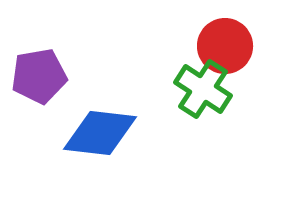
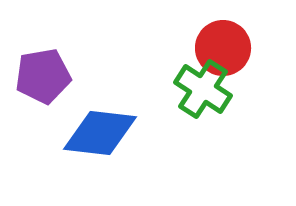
red circle: moved 2 px left, 2 px down
purple pentagon: moved 4 px right
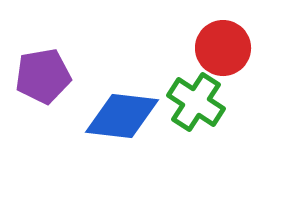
green cross: moved 7 px left, 13 px down
blue diamond: moved 22 px right, 17 px up
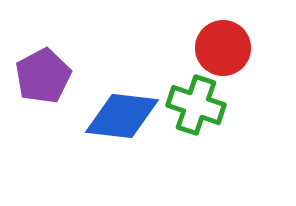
purple pentagon: rotated 18 degrees counterclockwise
green cross: moved 3 px down; rotated 14 degrees counterclockwise
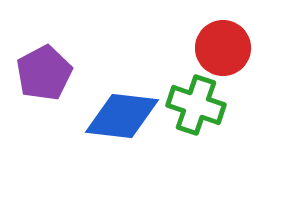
purple pentagon: moved 1 px right, 3 px up
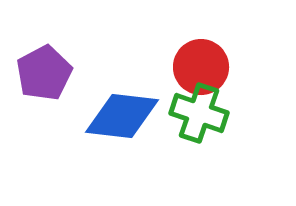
red circle: moved 22 px left, 19 px down
green cross: moved 3 px right, 8 px down
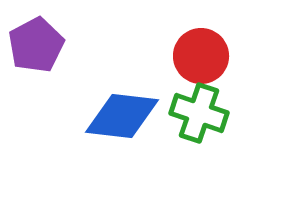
red circle: moved 11 px up
purple pentagon: moved 8 px left, 28 px up
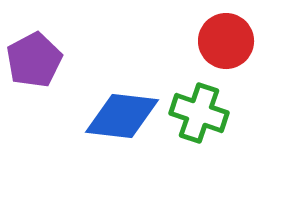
purple pentagon: moved 2 px left, 15 px down
red circle: moved 25 px right, 15 px up
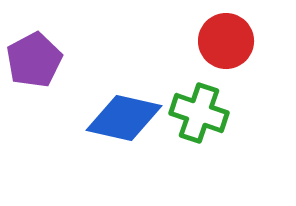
blue diamond: moved 2 px right, 2 px down; rotated 6 degrees clockwise
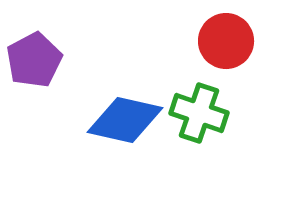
blue diamond: moved 1 px right, 2 px down
